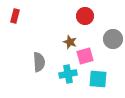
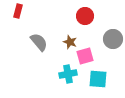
red rectangle: moved 3 px right, 5 px up
gray semicircle: moved 20 px up; rotated 36 degrees counterclockwise
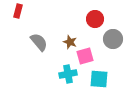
red circle: moved 10 px right, 3 px down
cyan square: moved 1 px right
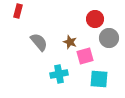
gray circle: moved 4 px left, 1 px up
cyan cross: moved 9 px left
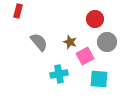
gray circle: moved 2 px left, 4 px down
pink square: rotated 12 degrees counterclockwise
